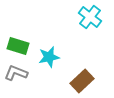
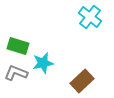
cyan star: moved 6 px left, 6 px down
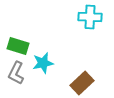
cyan cross: rotated 35 degrees counterclockwise
gray L-shape: rotated 85 degrees counterclockwise
brown rectangle: moved 2 px down
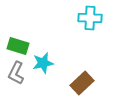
cyan cross: moved 1 px down
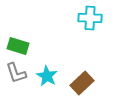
cyan star: moved 4 px right, 13 px down; rotated 30 degrees counterclockwise
gray L-shape: rotated 45 degrees counterclockwise
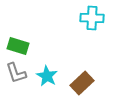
cyan cross: moved 2 px right
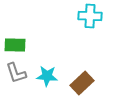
cyan cross: moved 2 px left, 2 px up
green rectangle: moved 3 px left, 1 px up; rotated 15 degrees counterclockwise
cyan star: rotated 25 degrees counterclockwise
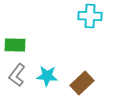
gray L-shape: moved 1 px right, 2 px down; rotated 55 degrees clockwise
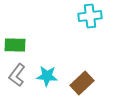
cyan cross: rotated 10 degrees counterclockwise
